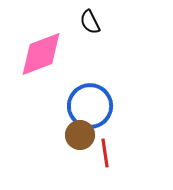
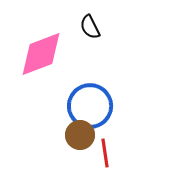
black semicircle: moved 5 px down
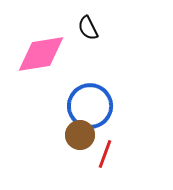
black semicircle: moved 2 px left, 1 px down
pink diamond: rotated 12 degrees clockwise
red line: moved 1 px down; rotated 28 degrees clockwise
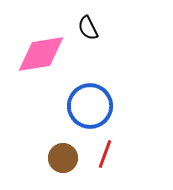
brown circle: moved 17 px left, 23 px down
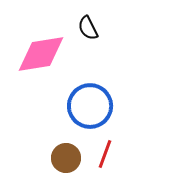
brown circle: moved 3 px right
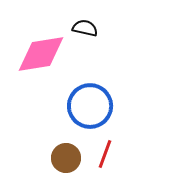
black semicircle: moved 3 px left; rotated 130 degrees clockwise
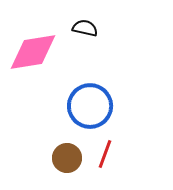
pink diamond: moved 8 px left, 2 px up
brown circle: moved 1 px right
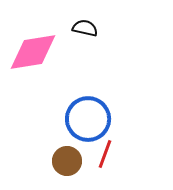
blue circle: moved 2 px left, 13 px down
brown circle: moved 3 px down
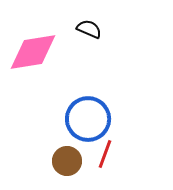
black semicircle: moved 4 px right, 1 px down; rotated 10 degrees clockwise
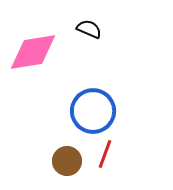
blue circle: moved 5 px right, 8 px up
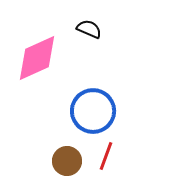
pink diamond: moved 4 px right, 6 px down; rotated 15 degrees counterclockwise
red line: moved 1 px right, 2 px down
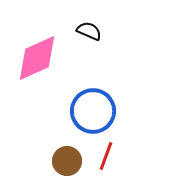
black semicircle: moved 2 px down
